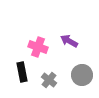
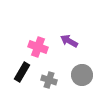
black rectangle: rotated 42 degrees clockwise
gray cross: rotated 21 degrees counterclockwise
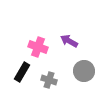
gray circle: moved 2 px right, 4 px up
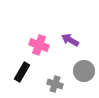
purple arrow: moved 1 px right, 1 px up
pink cross: moved 1 px right, 2 px up
gray cross: moved 6 px right, 4 px down
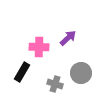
purple arrow: moved 2 px left, 2 px up; rotated 108 degrees clockwise
pink cross: moved 2 px down; rotated 18 degrees counterclockwise
gray circle: moved 3 px left, 2 px down
